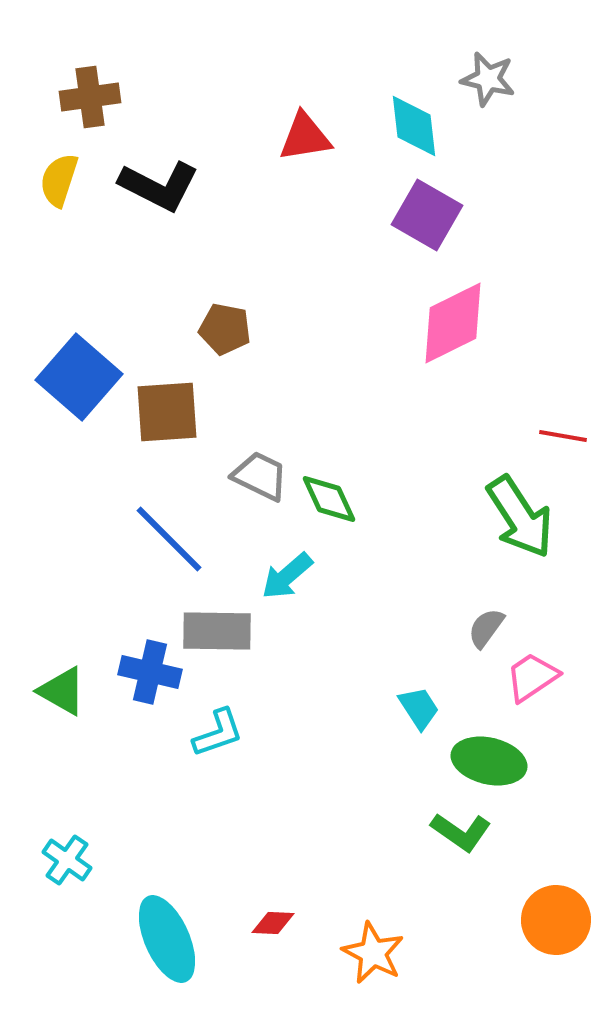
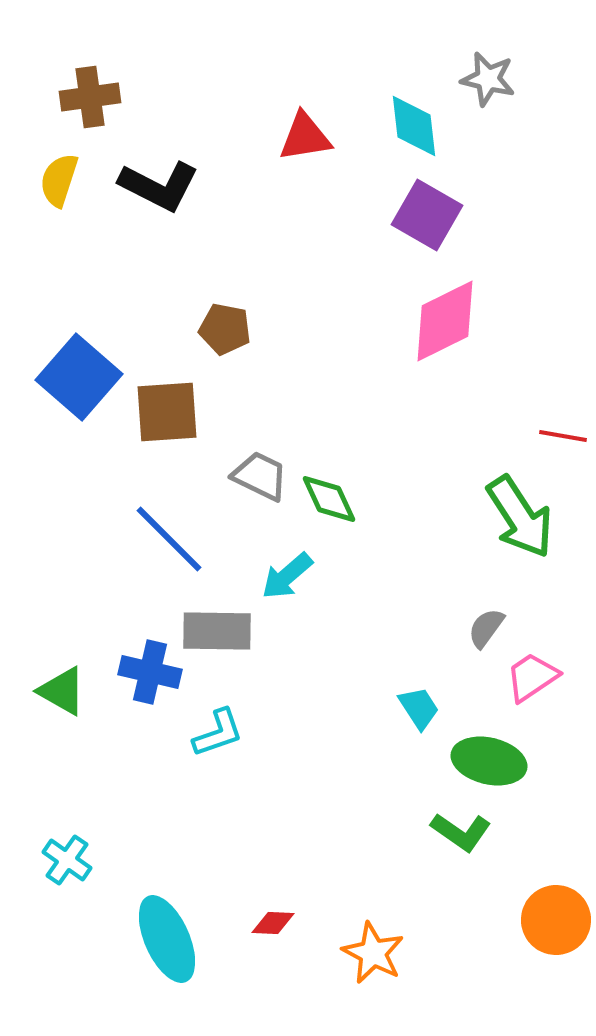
pink diamond: moved 8 px left, 2 px up
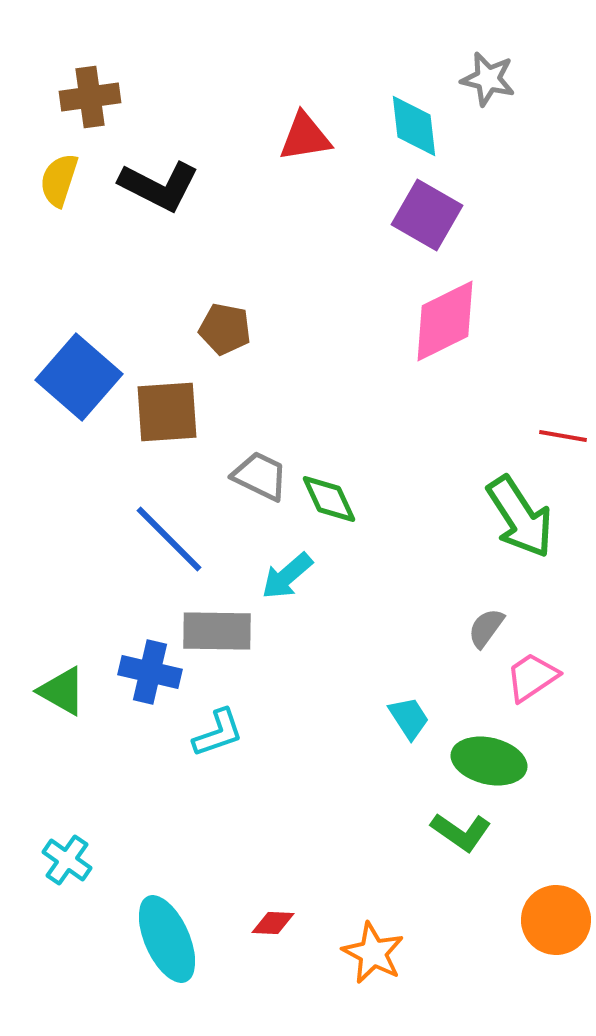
cyan trapezoid: moved 10 px left, 10 px down
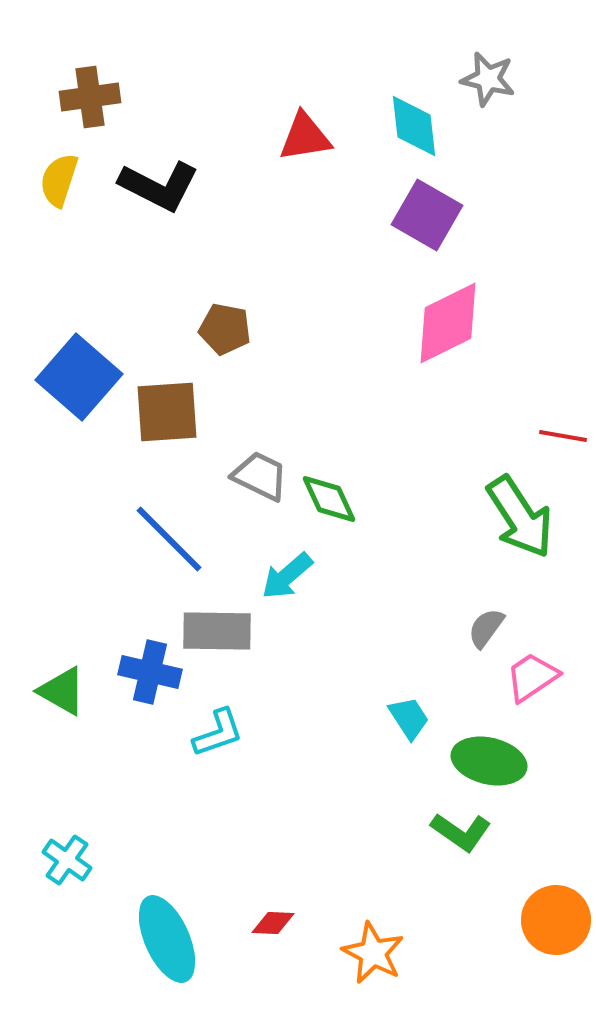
pink diamond: moved 3 px right, 2 px down
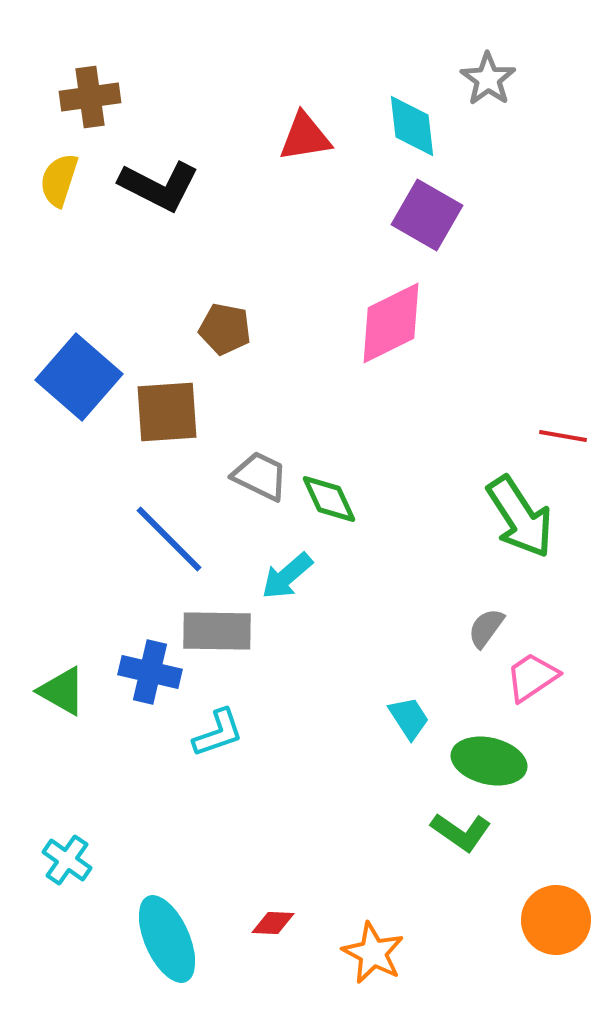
gray star: rotated 22 degrees clockwise
cyan diamond: moved 2 px left
pink diamond: moved 57 px left
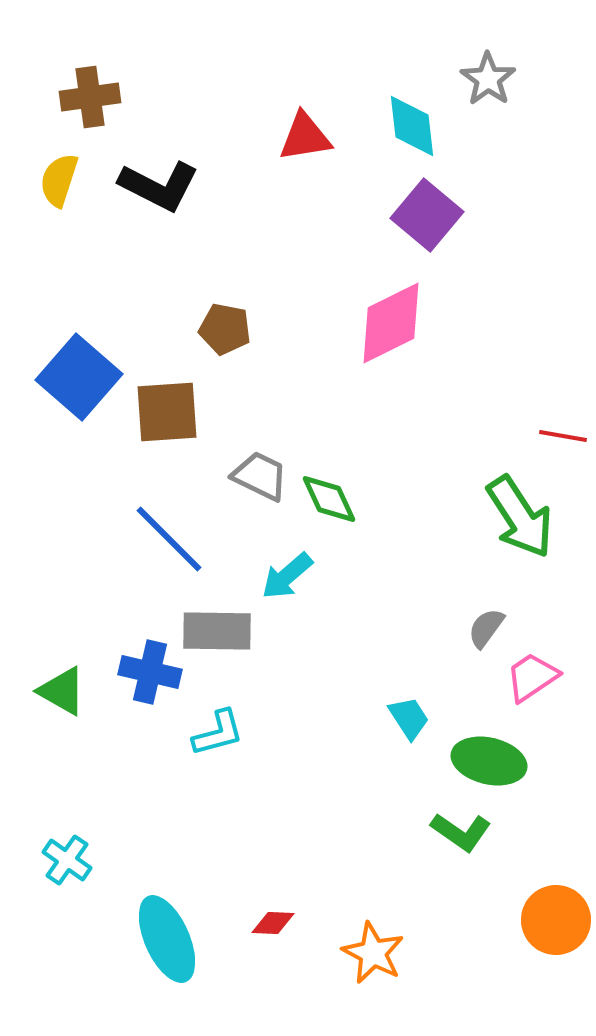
purple square: rotated 10 degrees clockwise
cyan L-shape: rotated 4 degrees clockwise
